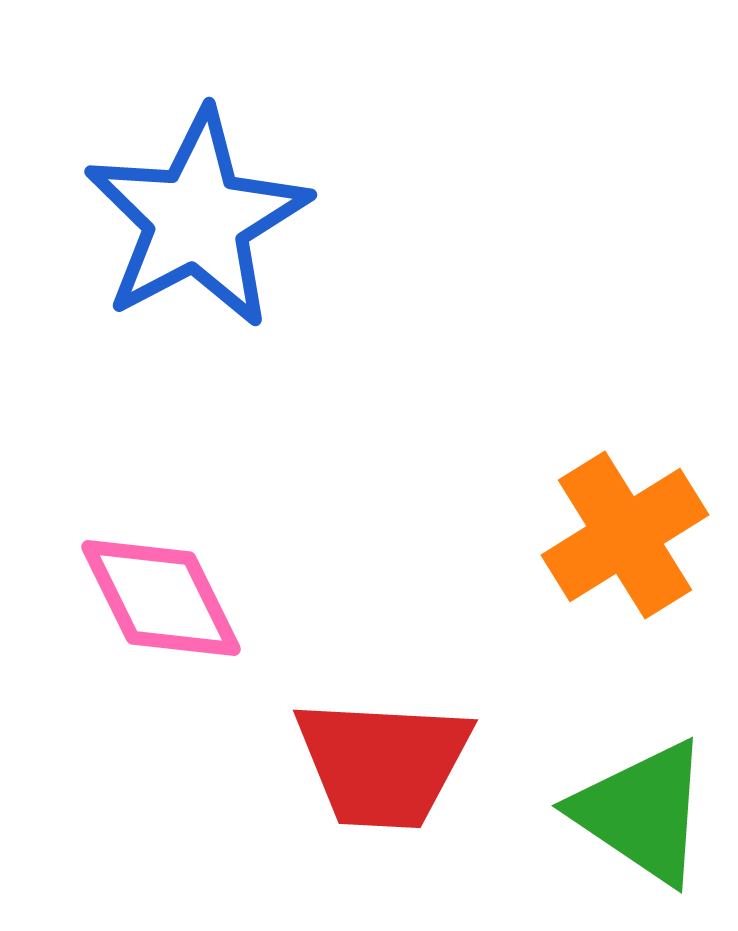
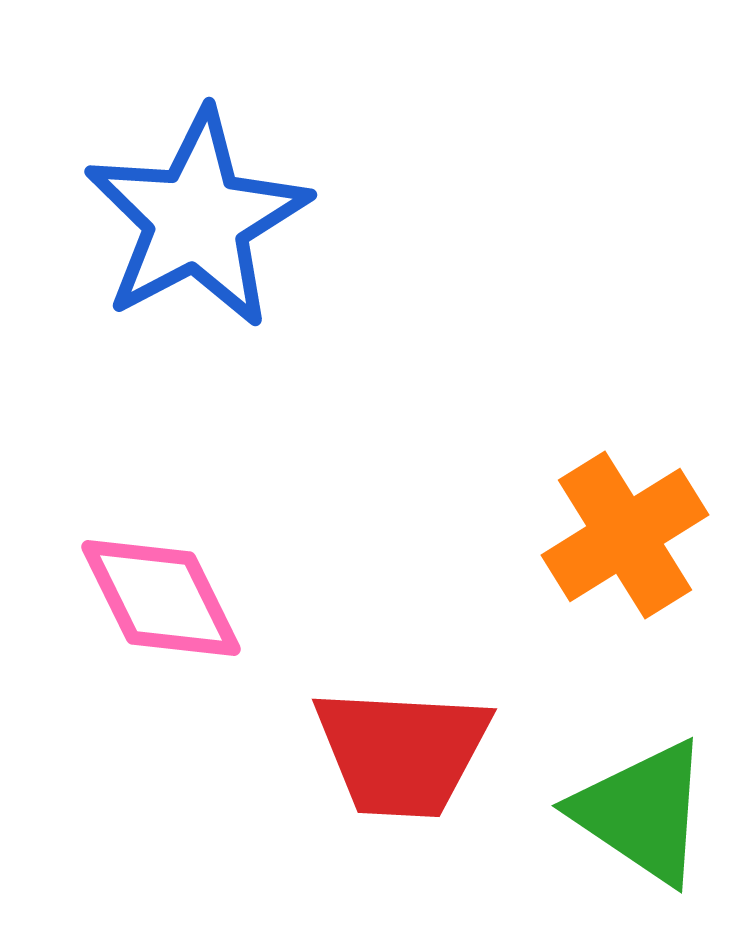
red trapezoid: moved 19 px right, 11 px up
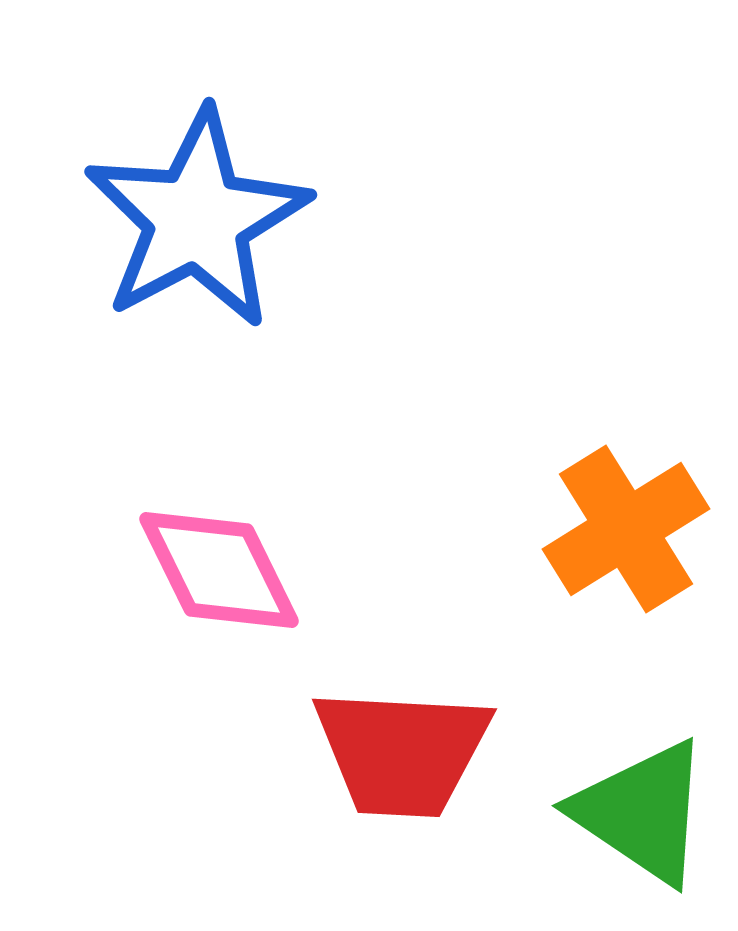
orange cross: moved 1 px right, 6 px up
pink diamond: moved 58 px right, 28 px up
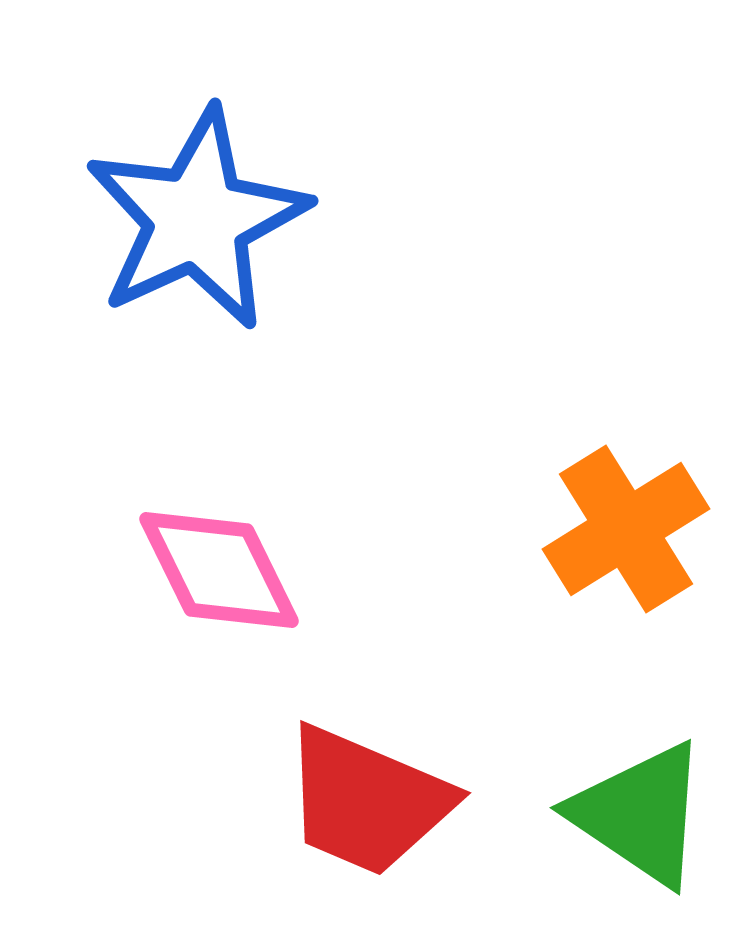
blue star: rotated 3 degrees clockwise
red trapezoid: moved 35 px left, 49 px down; rotated 20 degrees clockwise
green triangle: moved 2 px left, 2 px down
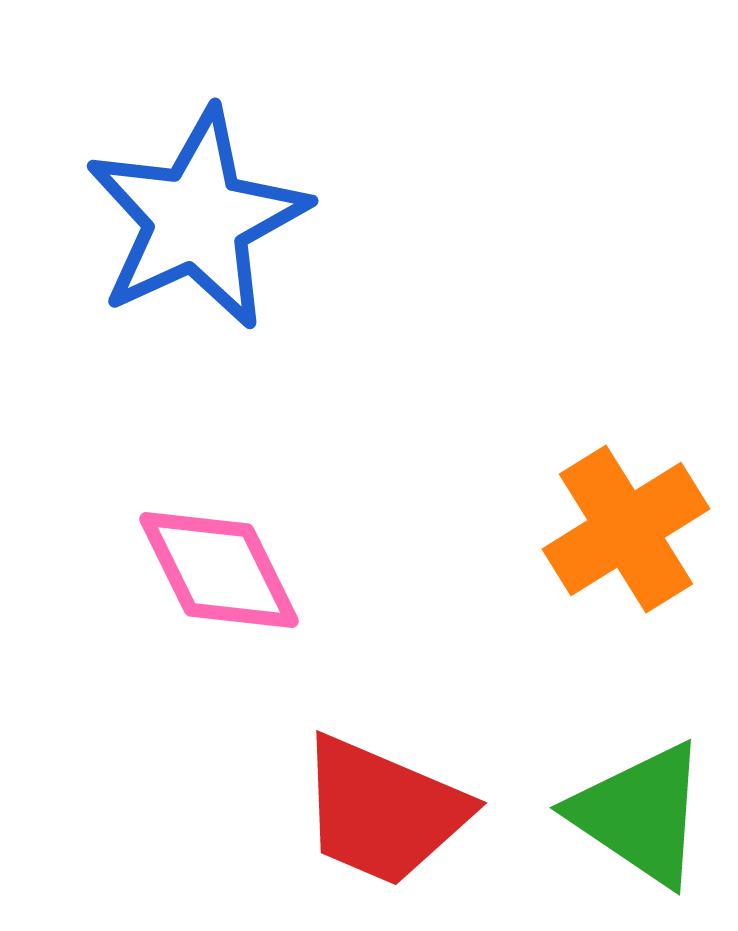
red trapezoid: moved 16 px right, 10 px down
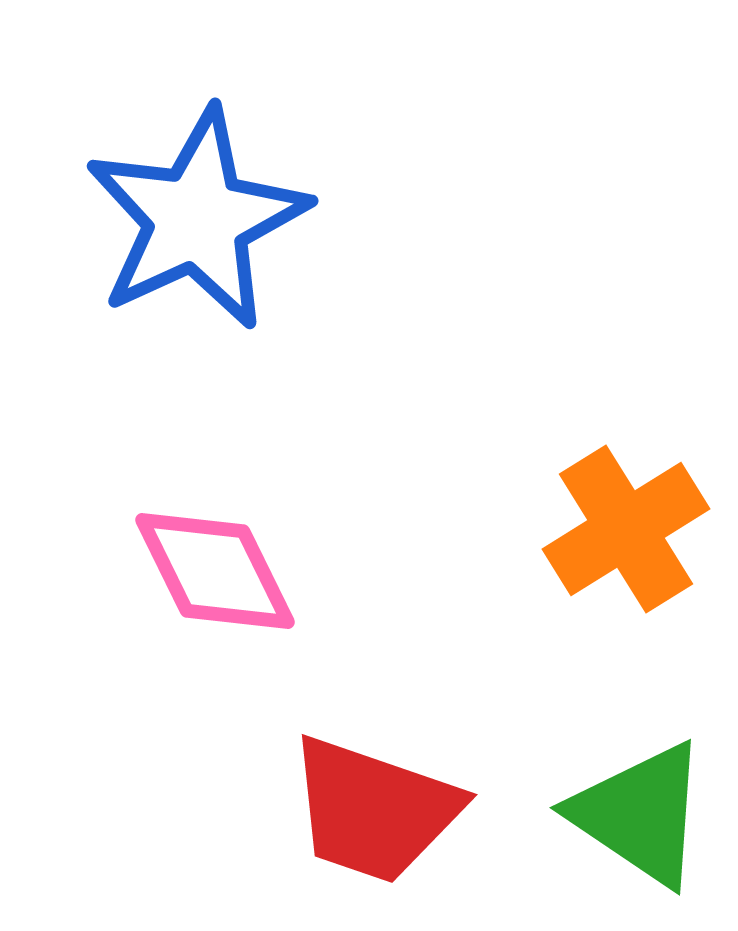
pink diamond: moved 4 px left, 1 px down
red trapezoid: moved 9 px left, 1 px up; rotated 4 degrees counterclockwise
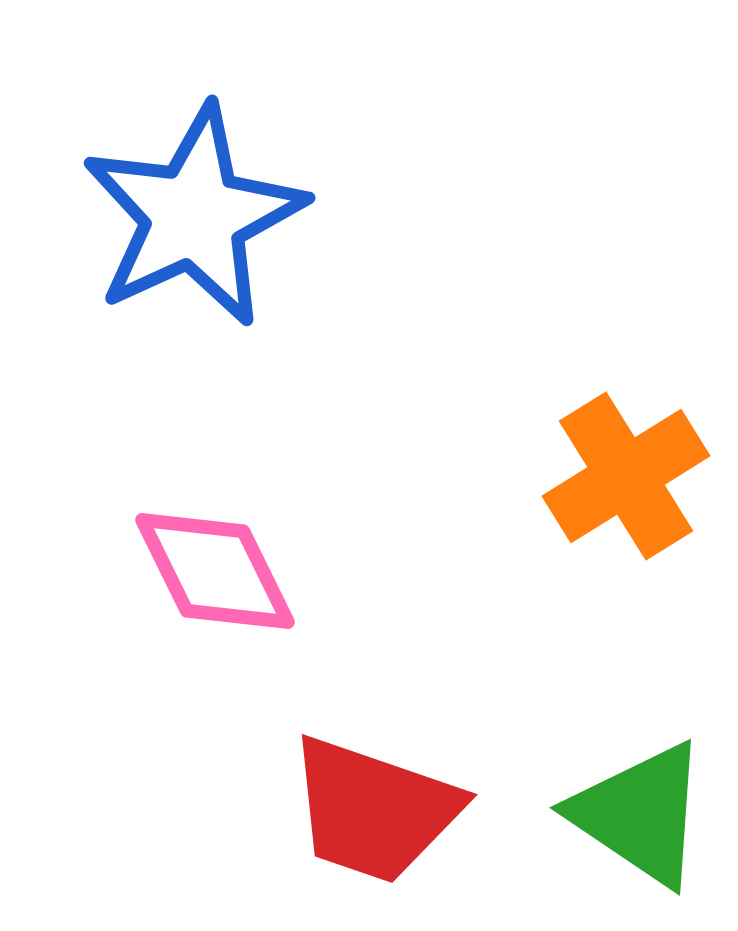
blue star: moved 3 px left, 3 px up
orange cross: moved 53 px up
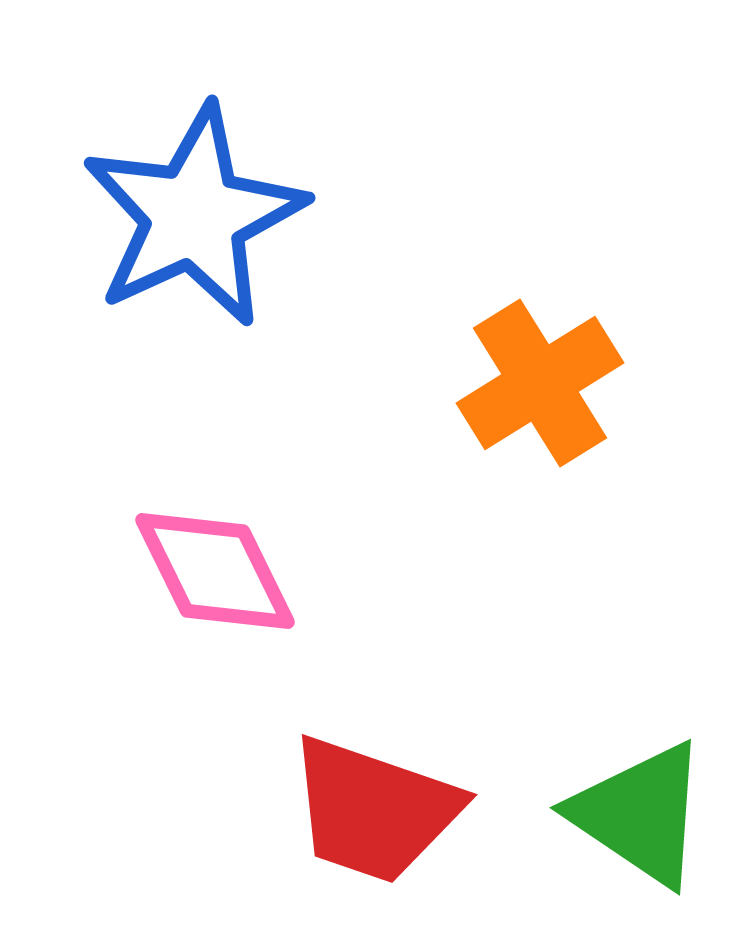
orange cross: moved 86 px left, 93 px up
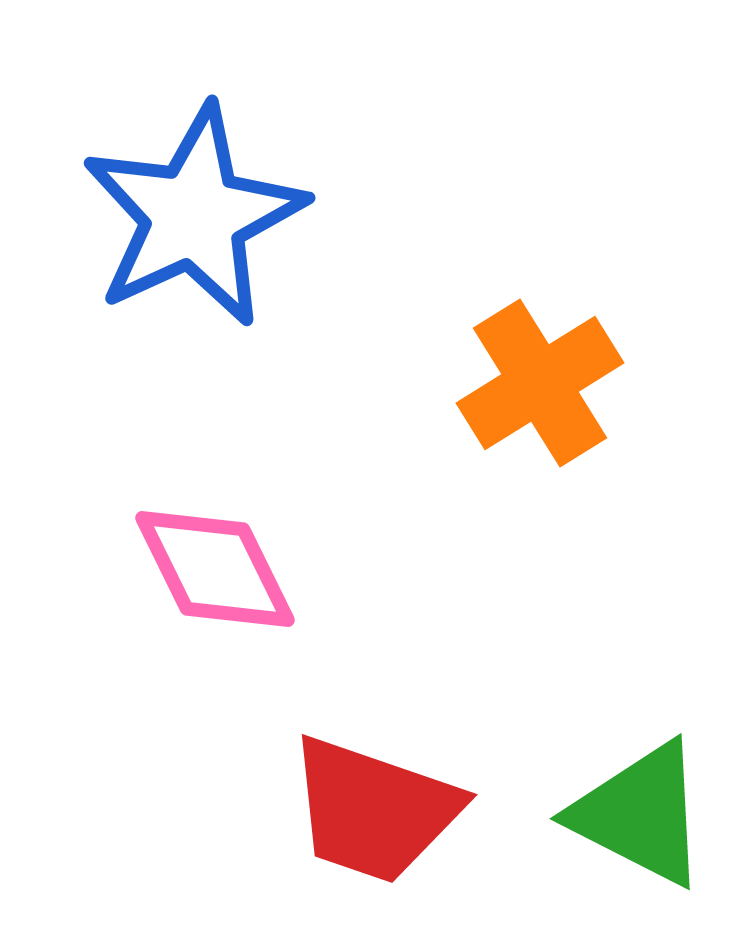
pink diamond: moved 2 px up
green triangle: rotated 7 degrees counterclockwise
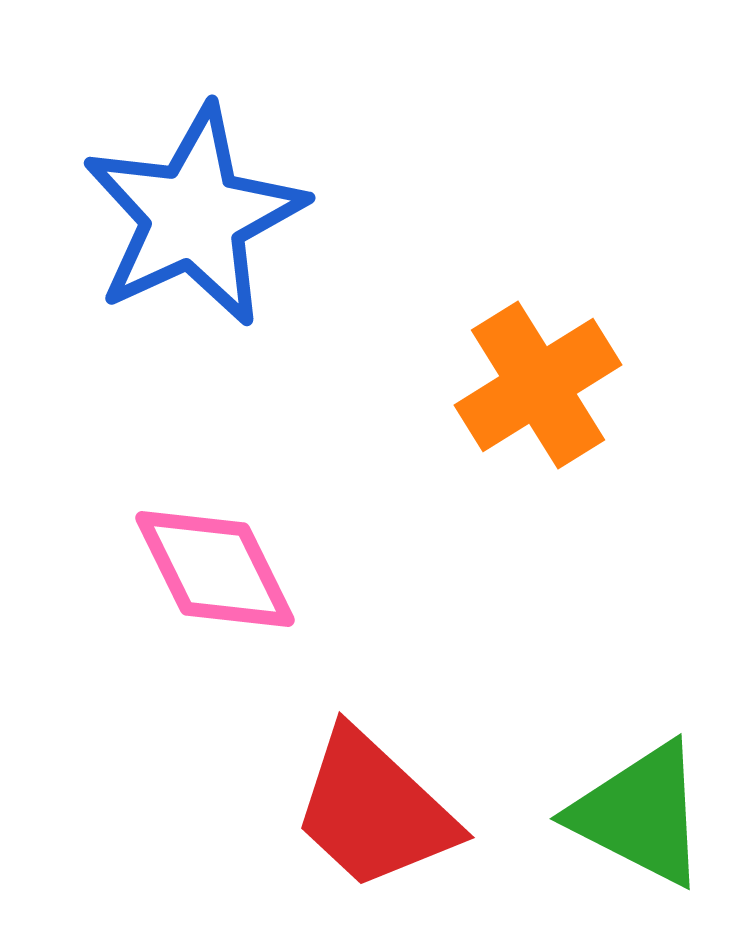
orange cross: moved 2 px left, 2 px down
red trapezoid: rotated 24 degrees clockwise
